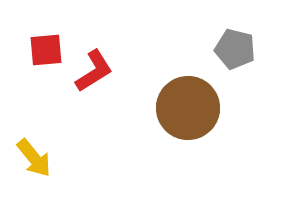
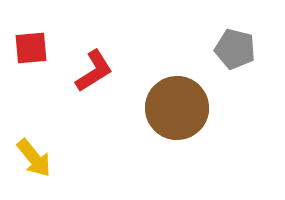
red square: moved 15 px left, 2 px up
brown circle: moved 11 px left
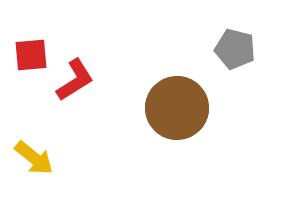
red square: moved 7 px down
red L-shape: moved 19 px left, 9 px down
yellow arrow: rotated 12 degrees counterclockwise
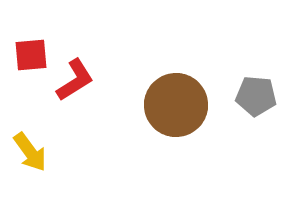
gray pentagon: moved 21 px right, 47 px down; rotated 9 degrees counterclockwise
brown circle: moved 1 px left, 3 px up
yellow arrow: moved 4 px left, 6 px up; rotated 15 degrees clockwise
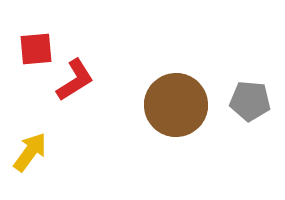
red square: moved 5 px right, 6 px up
gray pentagon: moved 6 px left, 5 px down
yellow arrow: rotated 108 degrees counterclockwise
